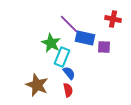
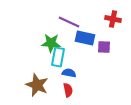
purple line: moved 2 px up; rotated 20 degrees counterclockwise
green star: rotated 24 degrees counterclockwise
cyan rectangle: moved 4 px left; rotated 12 degrees counterclockwise
blue semicircle: rotated 40 degrees counterclockwise
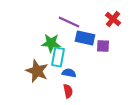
red cross: rotated 28 degrees clockwise
purple square: moved 1 px left, 1 px up
brown star: moved 14 px up
red semicircle: moved 1 px down
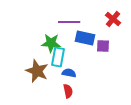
purple line: rotated 25 degrees counterclockwise
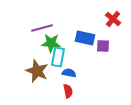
purple line: moved 27 px left, 6 px down; rotated 15 degrees counterclockwise
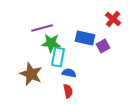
purple square: rotated 32 degrees counterclockwise
brown star: moved 6 px left, 3 px down
